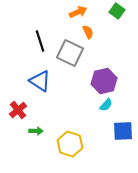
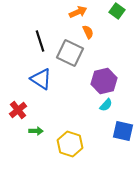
blue triangle: moved 1 px right, 2 px up
blue square: rotated 15 degrees clockwise
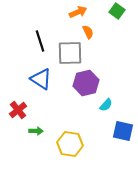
gray square: rotated 28 degrees counterclockwise
purple hexagon: moved 18 px left, 2 px down
yellow hexagon: rotated 10 degrees counterclockwise
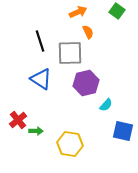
red cross: moved 10 px down
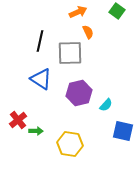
black line: rotated 30 degrees clockwise
purple hexagon: moved 7 px left, 10 px down
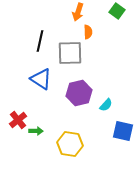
orange arrow: rotated 132 degrees clockwise
orange semicircle: rotated 24 degrees clockwise
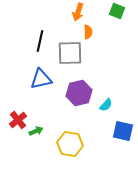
green square: rotated 14 degrees counterclockwise
blue triangle: rotated 45 degrees counterclockwise
green arrow: rotated 24 degrees counterclockwise
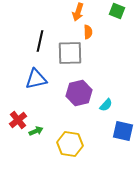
blue triangle: moved 5 px left
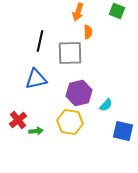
green arrow: rotated 16 degrees clockwise
yellow hexagon: moved 22 px up
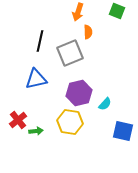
gray square: rotated 20 degrees counterclockwise
cyan semicircle: moved 1 px left, 1 px up
